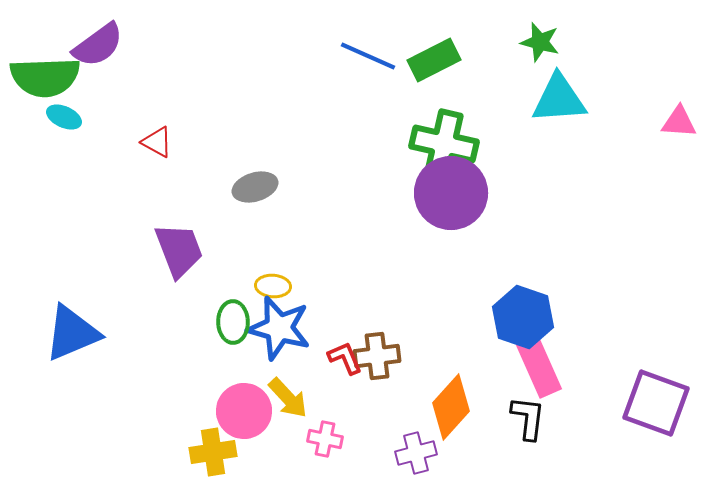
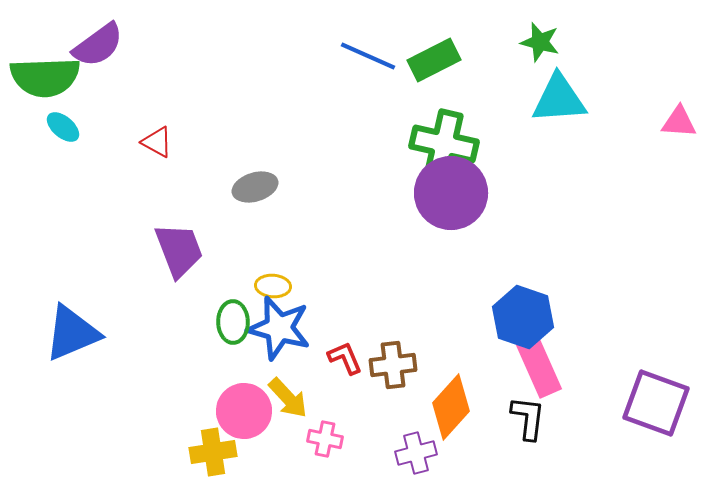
cyan ellipse: moved 1 px left, 10 px down; rotated 16 degrees clockwise
brown cross: moved 16 px right, 9 px down
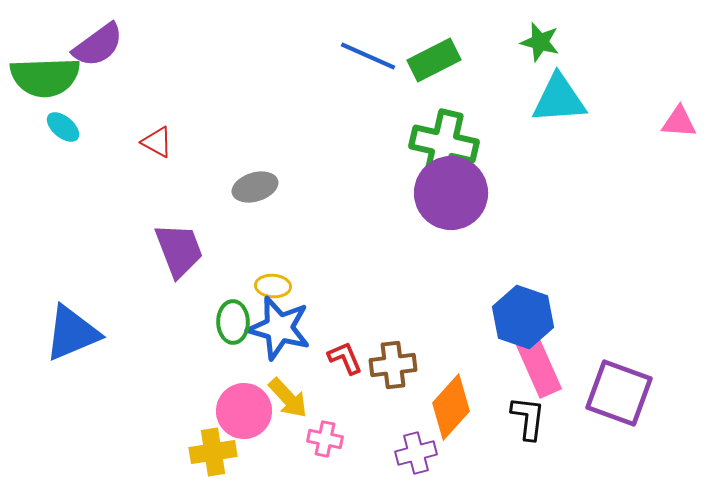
purple square: moved 37 px left, 10 px up
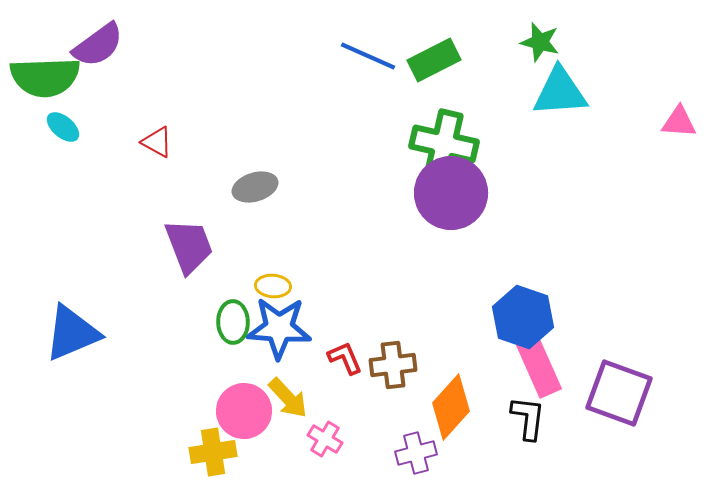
cyan triangle: moved 1 px right, 7 px up
purple trapezoid: moved 10 px right, 4 px up
blue star: rotated 12 degrees counterclockwise
pink cross: rotated 20 degrees clockwise
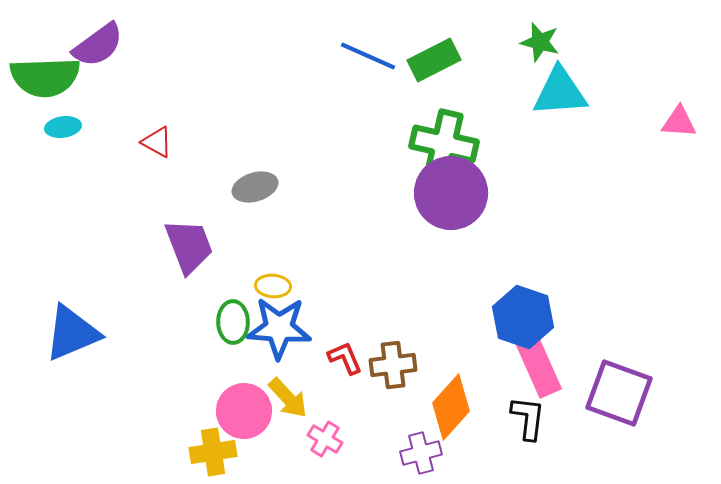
cyan ellipse: rotated 48 degrees counterclockwise
purple cross: moved 5 px right
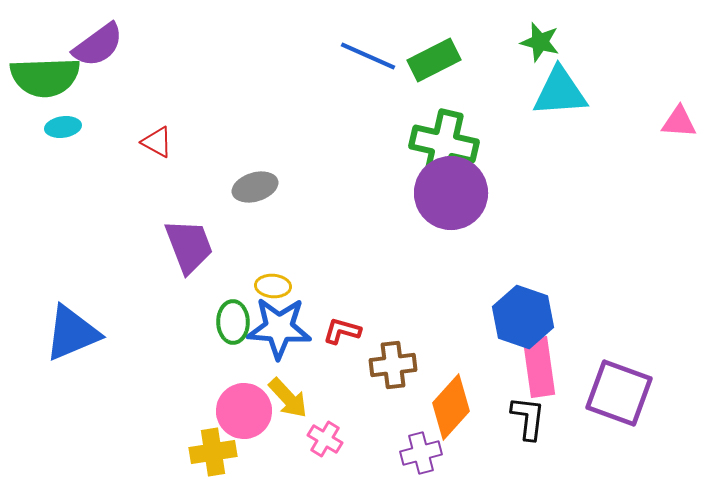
red L-shape: moved 3 px left, 27 px up; rotated 51 degrees counterclockwise
pink rectangle: rotated 16 degrees clockwise
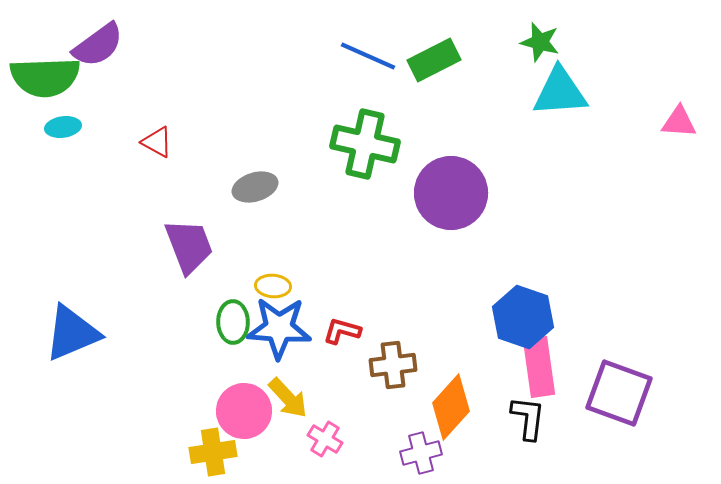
green cross: moved 79 px left
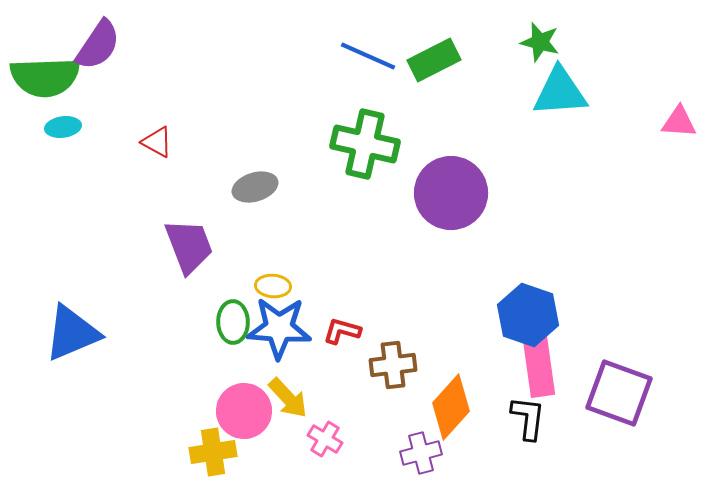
purple semicircle: rotated 20 degrees counterclockwise
blue hexagon: moved 5 px right, 2 px up
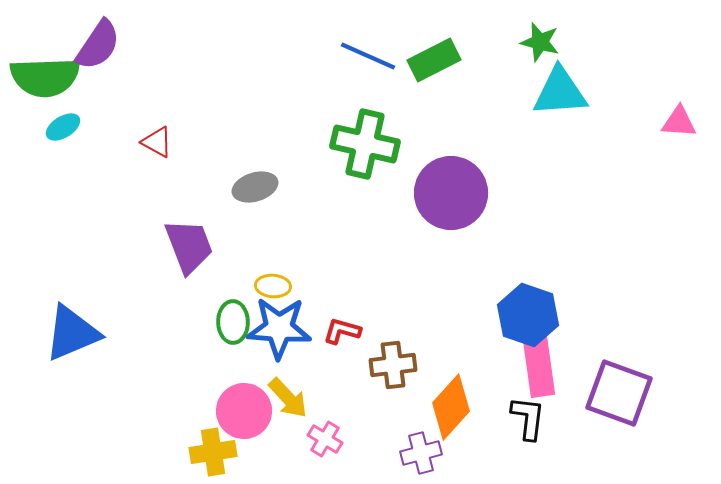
cyan ellipse: rotated 24 degrees counterclockwise
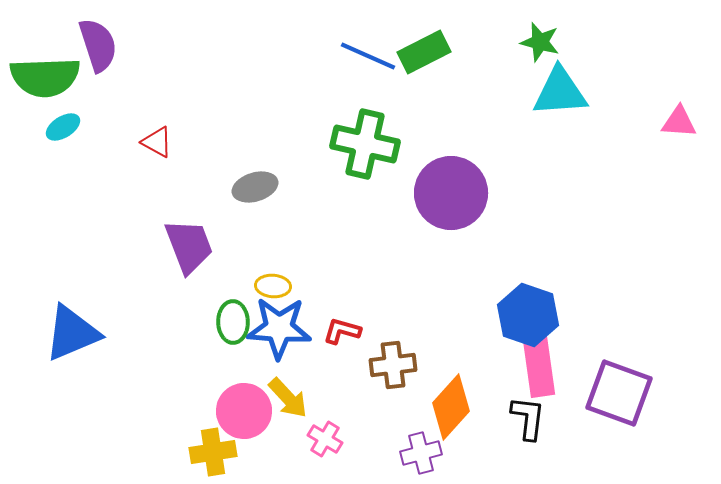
purple semicircle: rotated 52 degrees counterclockwise
green rectangle: moved 10 px left, 8 px up
